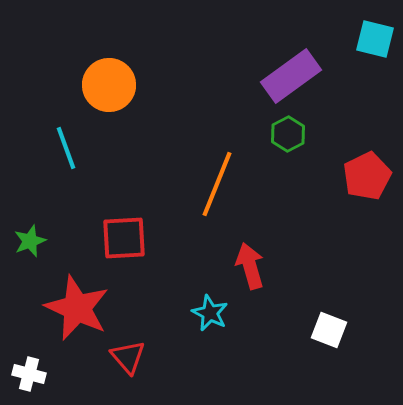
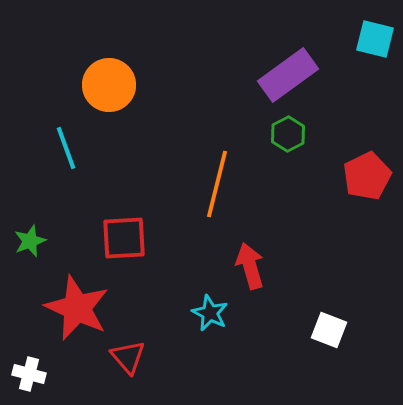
purple rectangle: moved 3 px left, 1 px up
orange line: rotated 8 degrees counterclockwise
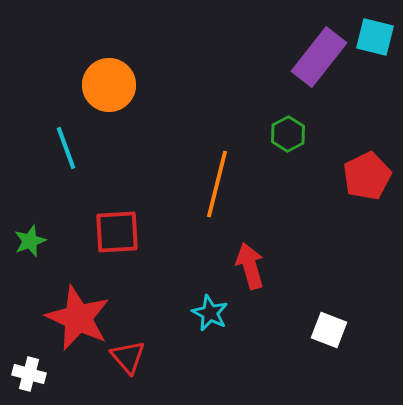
cyan square: moved 2 px up
purple rectangle: moved 31 px right, 18 px up; rotated 16 degrees counterclockwise
red square: moved 7 px left, 6 px up
red star: moved 1 px right, 10 px down
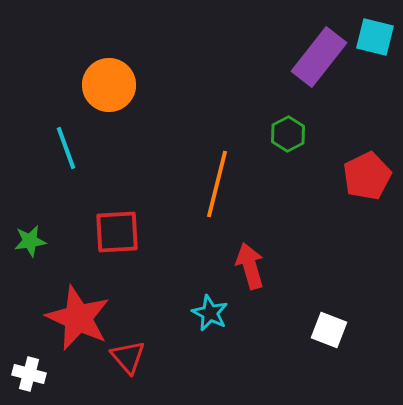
green star: rotated 12 degrees clockwise
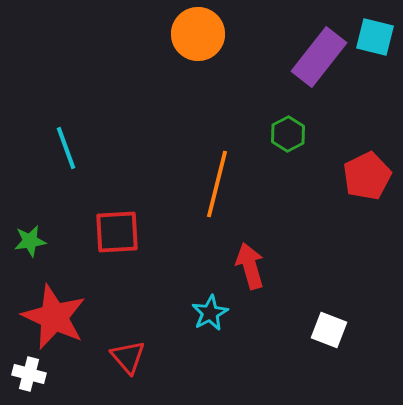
orange circle: moved 89 px right, 51 px up
cyan star: rotated 18 degrees clockwise
red star: moved 24 px left, 1 px up
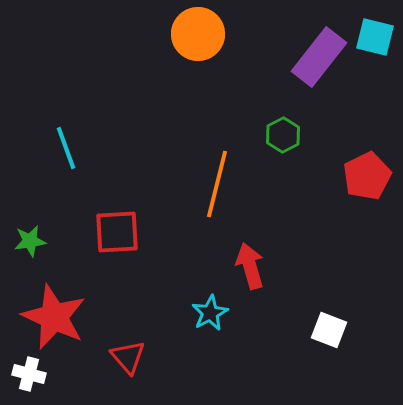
green hexagon: moved 5 px left, 1 px down
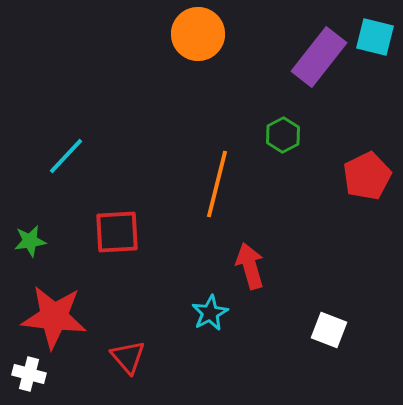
cyan line: moved 8 px down; rotated 63 degrees clockwise
red star: rotated 18 degrees counterclockwise
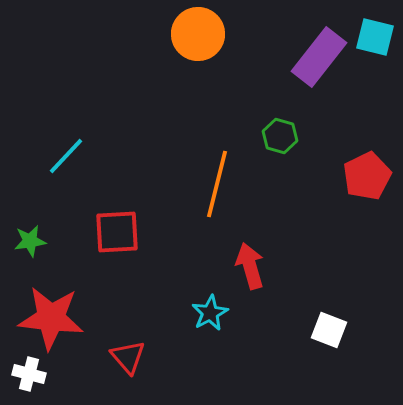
green hexagon: moved 3 px left, 1 px down; rotated 16 degrees counterclockwise
red star: moved 3 px left, 1 px down
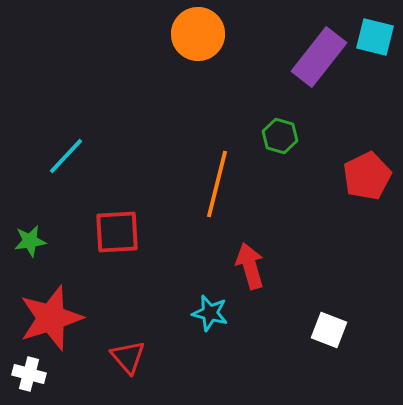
cyan star: rotated 30 degrees counterclockwise
red star: rotated 24 degrees counterclockwise
